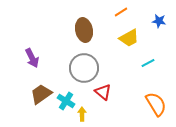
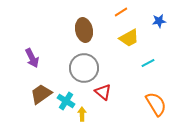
blue star: rotated 16 degrees counterclockwise
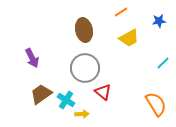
cyan line: moved 15 px right; rotated 16 degrees counterclockwise
gray circle: moved 1 px right
cyan cross: moved 1 px up
yellow arrow: rotated 88 degrees clockwise
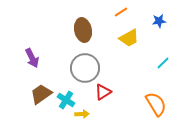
brown ellipse: moved 1 px left
red triangle: rotated 48 degrees clockwise
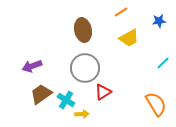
purple arrow: moved 8 px down; rotated 96 degrees clockwise
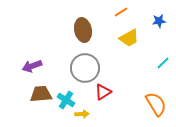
brown trapezoid: rotated 30 degrees clockwise
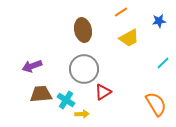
gray circle: moved 1 px left, 1 px down
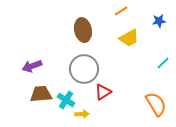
orange line: moved 1 px up
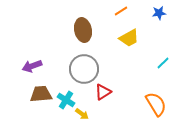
blue star: moved 8 px up
yellow arrow: rotated 40 degrees clockwise
